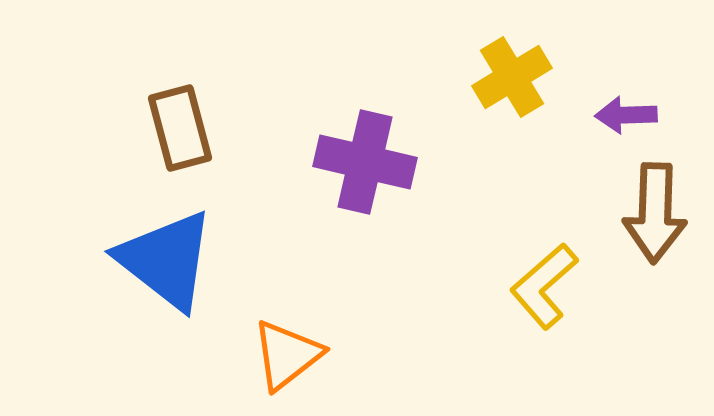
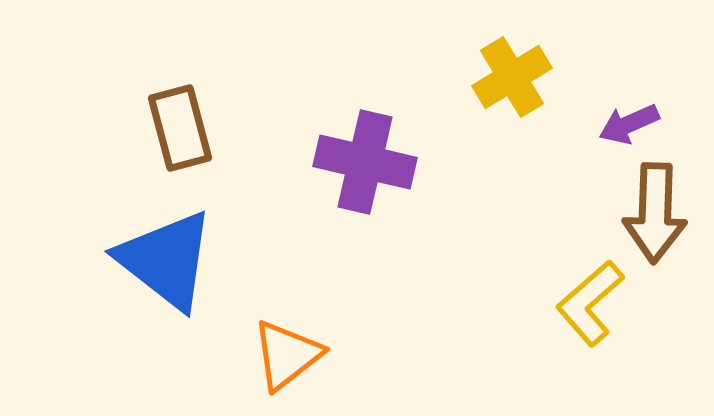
purple arrow: moved 3 px right, 9 px down; rotated 22 degrees counterclockwise
yellow L-shape: moved 46 px right, 17 px down
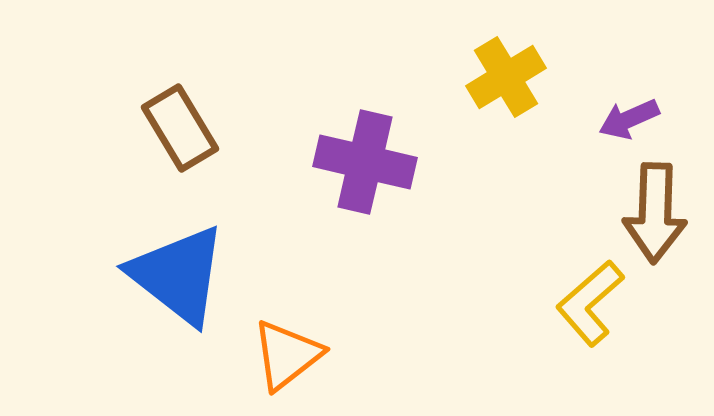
yellow cross: moved 6 px left
purple arrow: moved 5 px up
brown rectangle: rotated 16 degrees counterclockwise
blue triangle: moved 12 px right, 15 px down
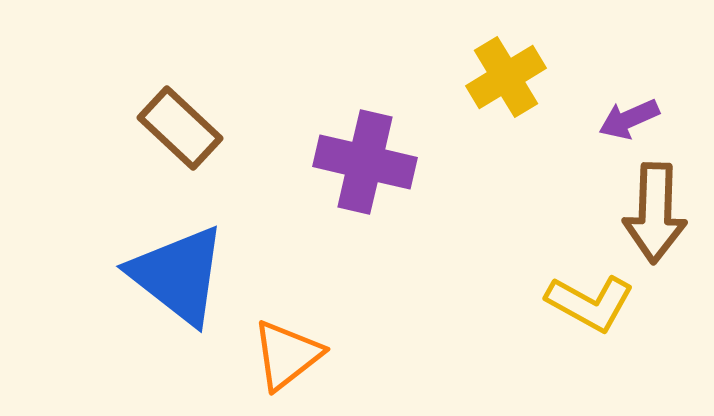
brown rectangle: rotated 16 degrees counterclockwise
yellow L-shape: rotated 110 degrees counterclockwise
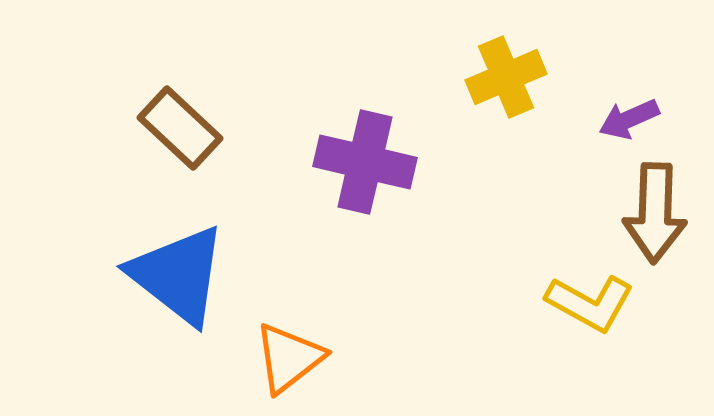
yellow cross: rotated 8 degrees clockwise
orange triangle: moved 2 px right, 3 px down
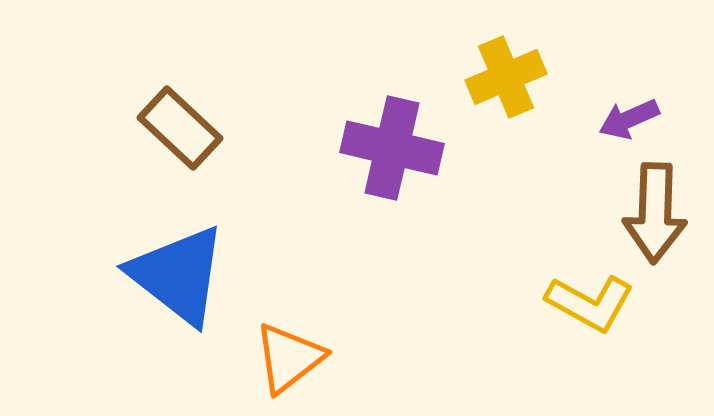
purple cross: moved 27 px right, 14 px up
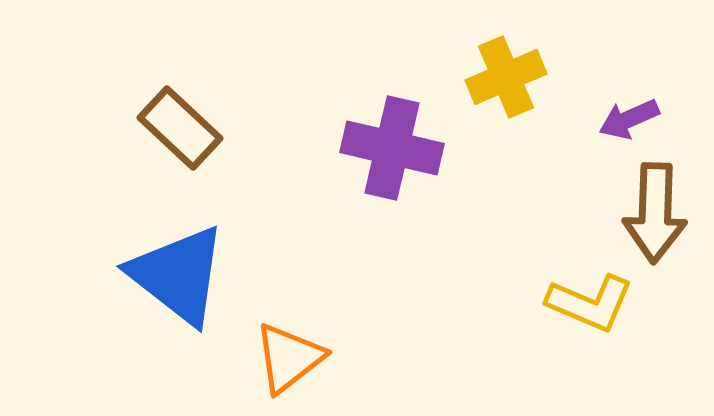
yellow L-shape: rotated 6 degrees counterclockwise
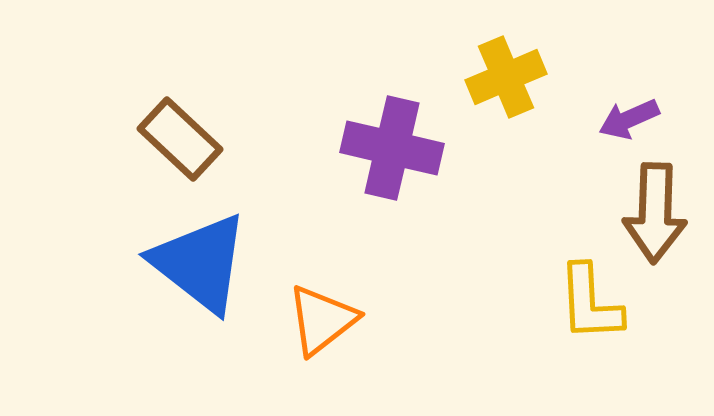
brown rectangle: moved 11 px down
blue triangle: moved 22 px right, 12 px up
yellow L-shape: rotated 64 degrees clockwise
orange triangle: moved 33 px right, 38 px up
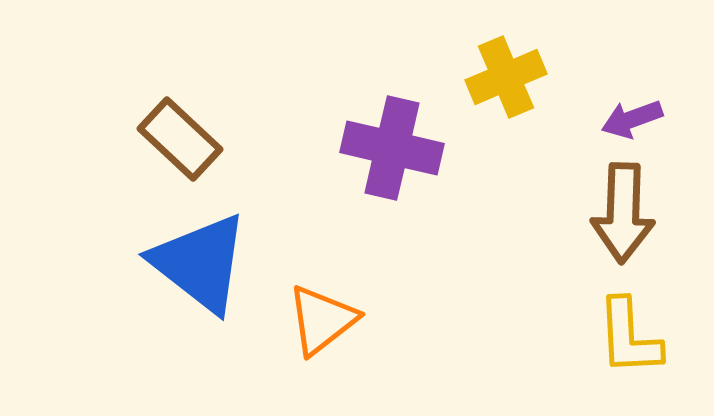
purple arrow: moved 3 px right; rotated 4 degrees clockwise
brown arrow: moved 32 px left
yellow L-shape: moved 39 px right, 34 px down
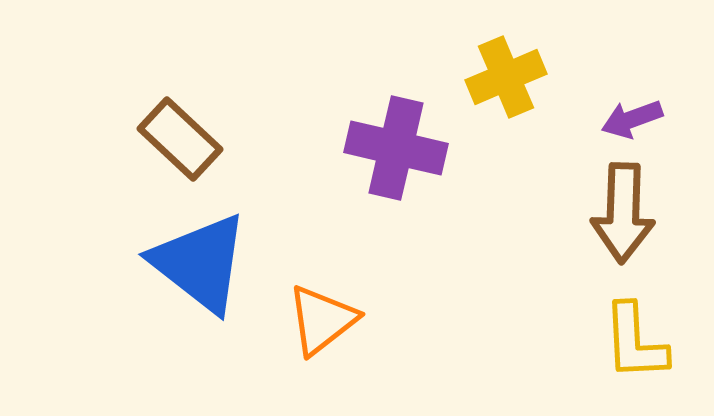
purple cross: moved 4 px right
yellow L-shape: moved 6 px right, 5 px down
